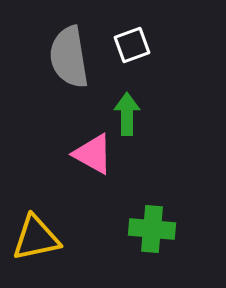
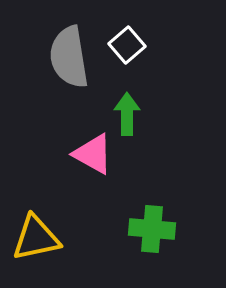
white square: moved 5 px left; rotated 21 degrees counterclockwise
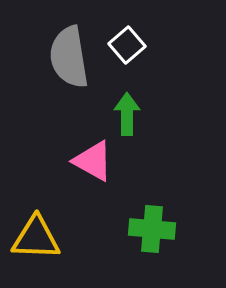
pink triangle: moved 7 px down
yellow triangle: rotated 14 degrees clockwise
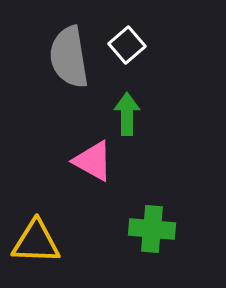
yellow triangle: moved 4 px down
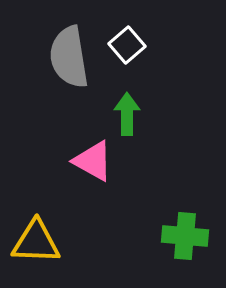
green cross: moved 33 px right, 7 px down
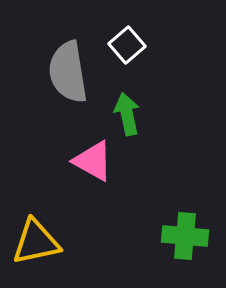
gray semicircle: moved 1 px left, 15 px down
green arrow: rotated 12 degrees counterclockwise
yellow triangle: rotated 14 degrees counterclockwise
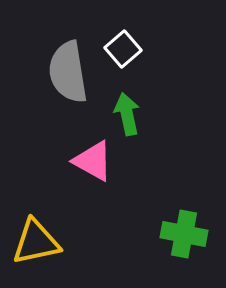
white square: moved 4 px left, 4 px down
green cross: moved 1 px left, 2 px up; rotated 6 degrees clockwise
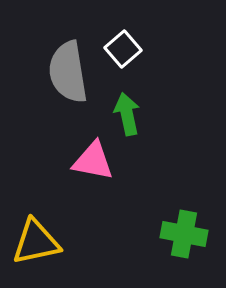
pink triangle: rotated 18 degrees counterclockwise
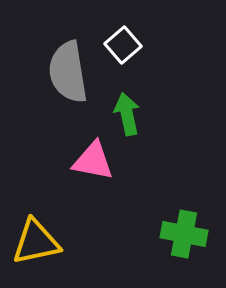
white square: moved 4 px up
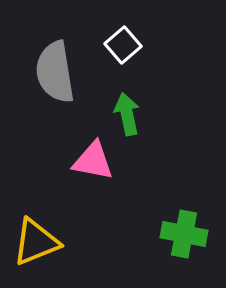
gray semicircle: moved 13 px left
yellow triangle: rotated 10 degrees counterclockwise
